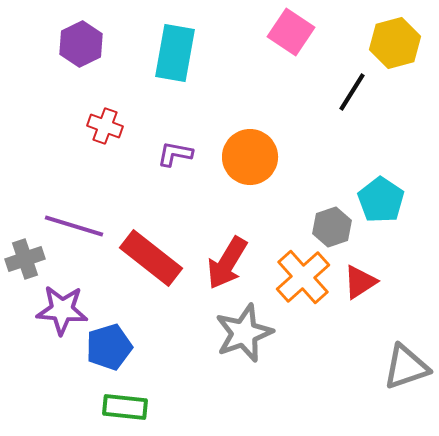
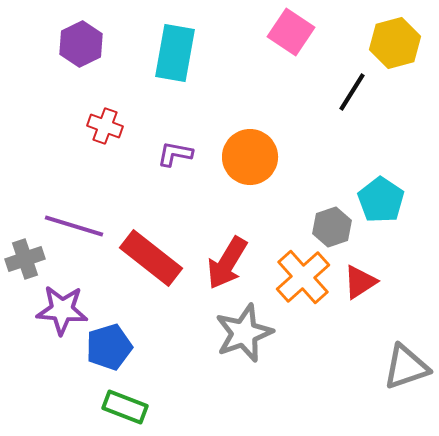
green rectangle: rotated 15 degrees clockwise
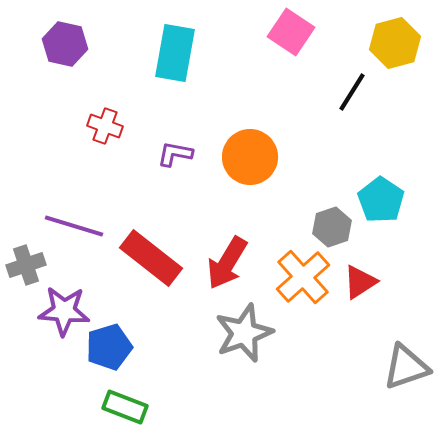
purple hexagon: moved 16 px left; rotated 21 degrees counterclockwise
gray cross: moved 1 px right, 6 px down
purple star: moved 2 px right, 1 px down
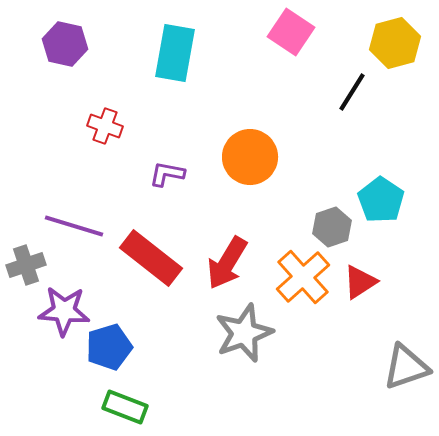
purple L-shape: moved 8 px left, 20 px down
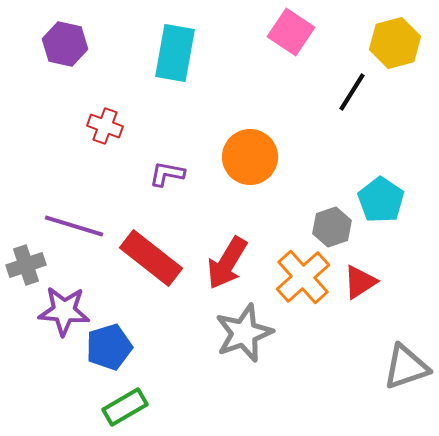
green rectangle: rotated 51 degrees counterclockwise
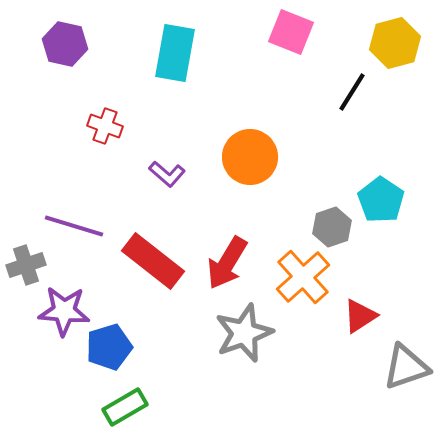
pink square: rotated 12 degrees counterclockwise
purple L-shape: rotated 150 degrees counterclockwise
red rectangle: moved 2 px right, 3 px down
red triangle: moved 34 px down
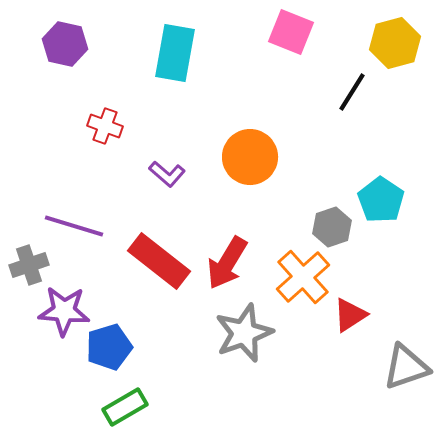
red rectangle: moved 6 px right
gray cross: moved 3 px right
red triangle: moved 10 px left, 1 px up
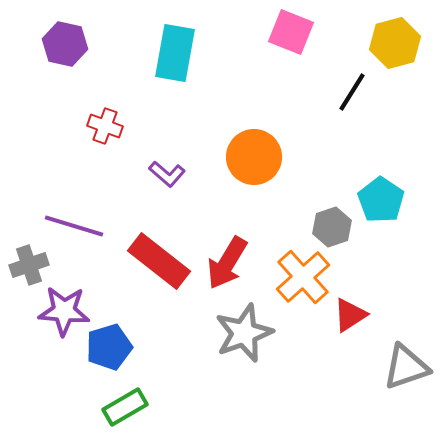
orange circle: moved 4 px right
